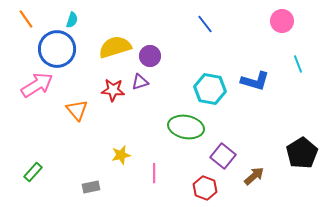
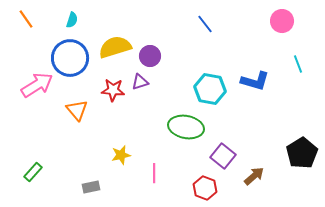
blue circle: moved 13 px right, 9 px down
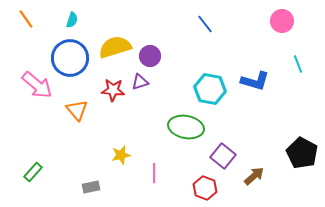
pink arrow: rotated 72 degrees clockwise
black pentagon: rotated 12 degrees counterclockwise
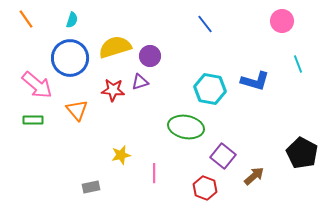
green rectangle: moved 52 px up; rotated 48 degrees clockwise
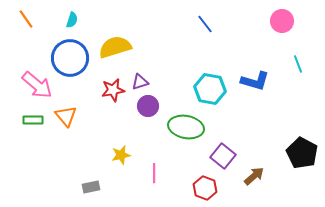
purple circle: moved 2 px left, 50 px down
red star: rotated 15 degrees counterclockwise
orange triangle: moved 11 px left, 6 px down
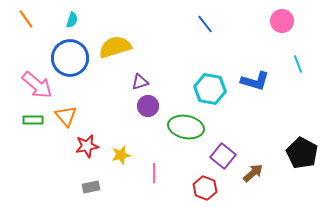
red star: moved 26 px left, 56 px down
brown arrow: moved 1 px left, 3 px up
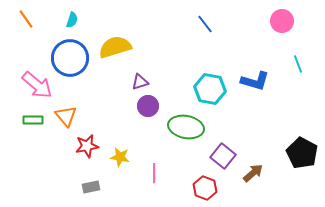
yellow star: moved 1 px left, 2 px down; rotated 24 degrees clockwise
